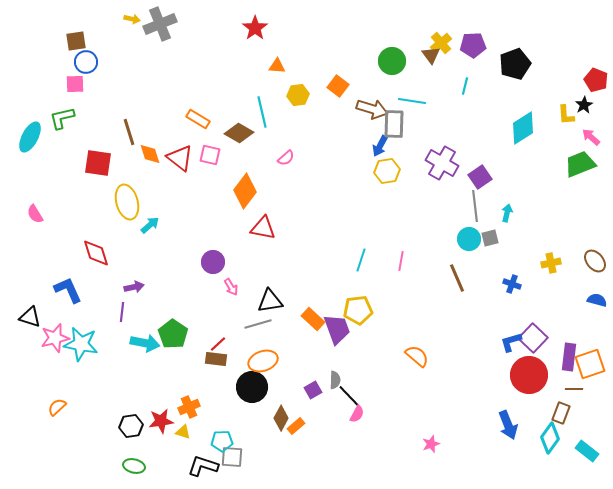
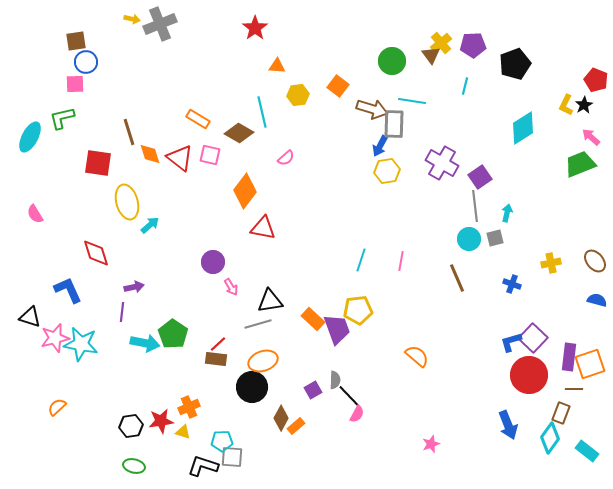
yellow L-shape at (566, 115): moved 10 px up; rotated 30 degrees clockwise
gray square at (490, 238): moved 5 px right
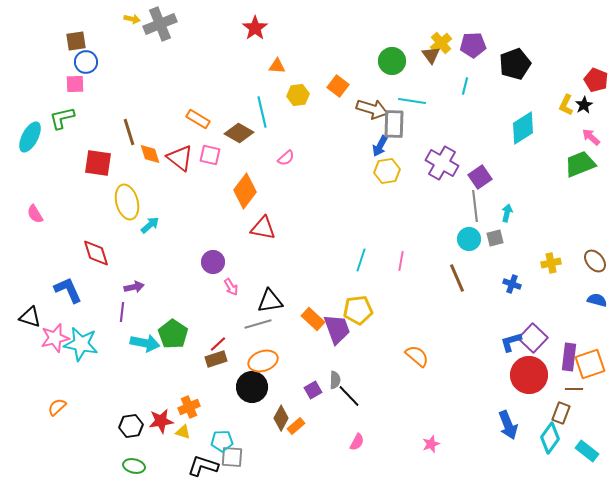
brown rectangle at (216, 359): rotated 25 degrees counterclockwise
pink semicircle at (357, 414): moved 28 px down
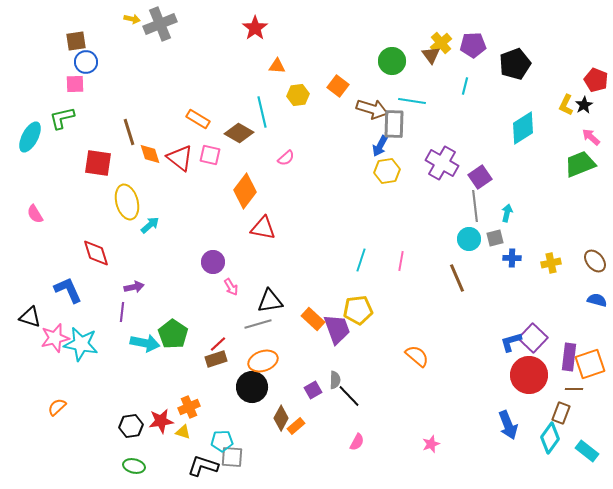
blue cross at (512, 284): moved 26 px up; rotated 18 degrees counterclockwise
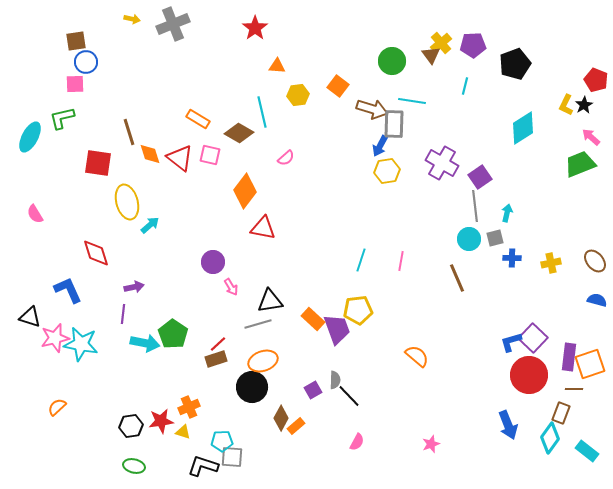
gray cross at (160, 24): moved 13 px right
purple line at (122, 312): moved 1 px right, 2 px down
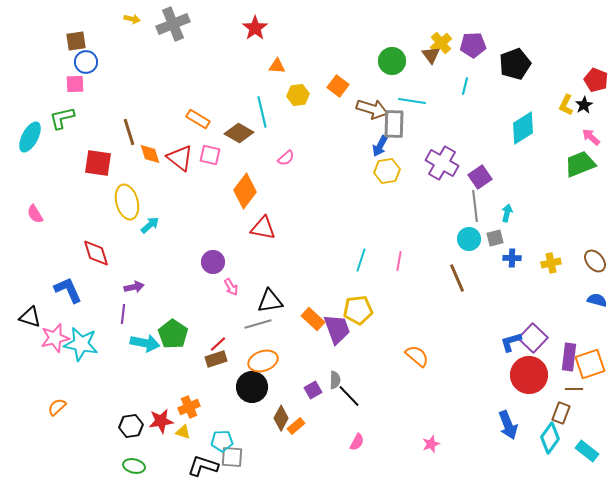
pink line at (401, 261): moved 2 px left
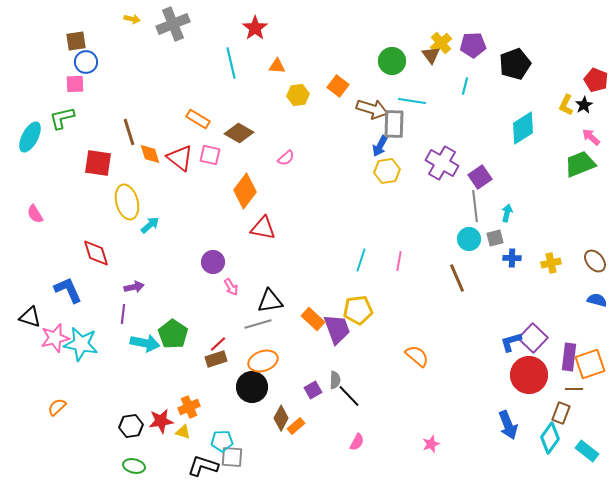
cyan line at (262, 112): moved 31 px left, 49 px up
